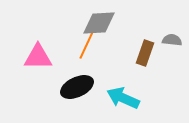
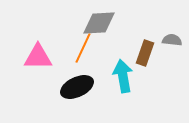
orange line: moved 4 px left, 4 px down
cyan arrow: moved 22 px up; rotated 56 degrees clockwise
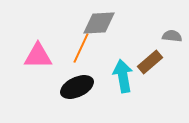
gray semicircle: moved 4 px up
orange line: moved 2 px left
brown rectangle: moved 5 px right, 9 px down; rotated 30 degrees clockwise
pink triangle: moved 1 px up
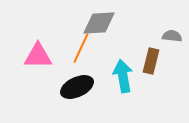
brown rectangle: moved 1 px right, 1 px up; rotated 35 degrees counterclockwise
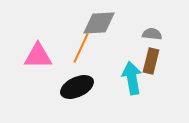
gray semicircle: moved 20 px left, 2 px up
cyan arrow: moved 9 px right, 2 px down
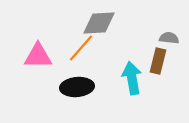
gray semicircle: moved 17 px right, 4 px down
orange line: rotated 16 degrees clockwise
brown rectangle: moved 7 px right
black ellipse: rotated 20 degrees clockwise
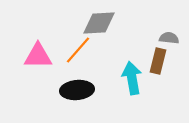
orange line: moved 3 px left, 2 px down
black ellipse: moved 3 px down
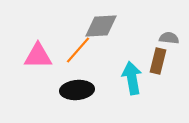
gray diamond: moved 2 px right, 3 px down
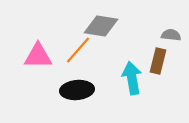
gray diamond: rotated 12 degrees clockwise
gray semicircle: moved 2 px right, 3 px up
